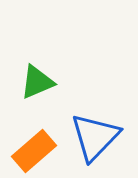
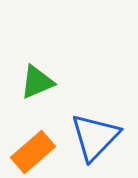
orange rectangle: moved 1 px left, 1 px down
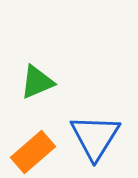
blue triangle: rotated 12 degrees counterclockwise
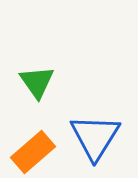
green triangle: rotated 42 degrees counterclockwise
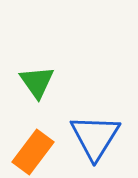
orange rectangle: rotated 12 degrees counterclockwise
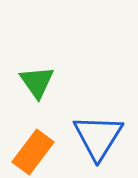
blue triangle: moved 3 px right
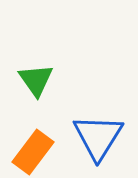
green triangle: moved 1 px left, 2 px up
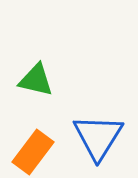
green triangle: rotated 42 degrees counterclockwise
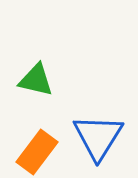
orange rectangle: moved 4 px right
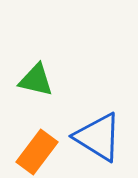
blue triangle: rotated 30 degrees counterclockwise
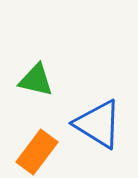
blue triangle: moved 13 px up
